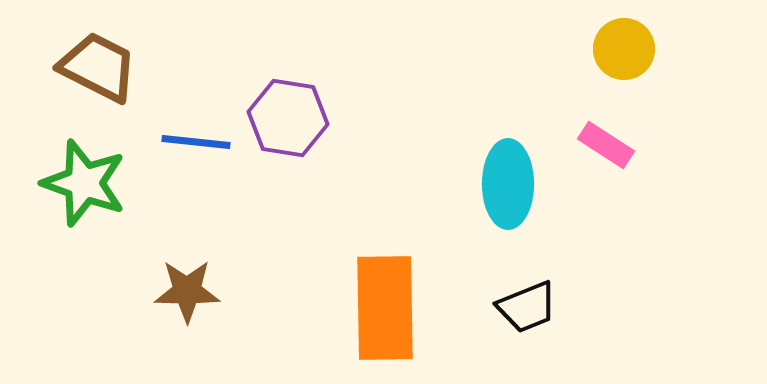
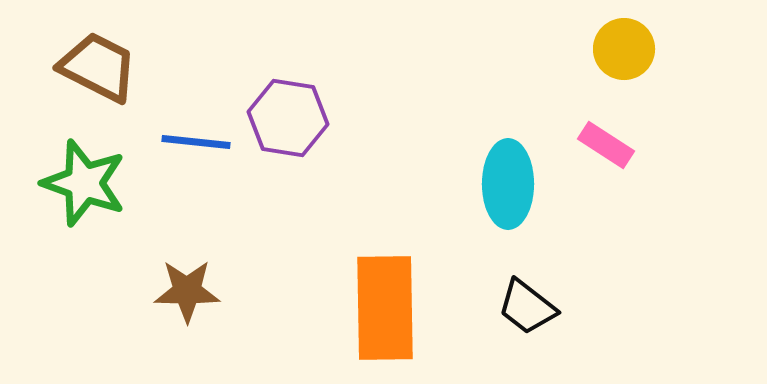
black trapezoid: rotated 60 degrees clockwise
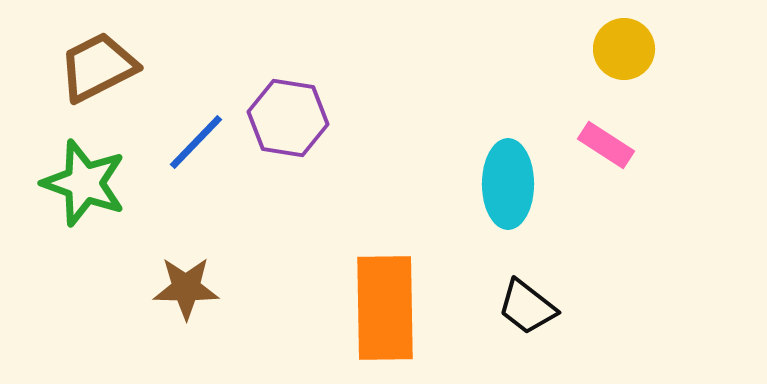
brown trapezoid: rotated 54 degrees counterclockwise
blue line: rotated 52 degrees counterclockwise
brown star: moved 1 px left, 3 px up
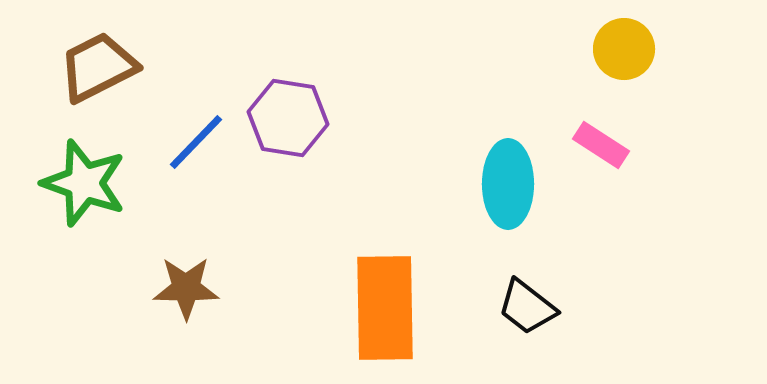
pink rectangle: moved 5 px left
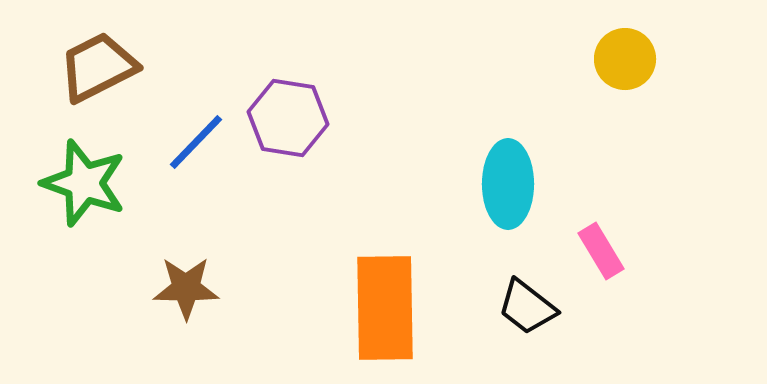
yellow circle: moved 1 px right, 10 px down
pink rectangle: moved 106 px down; rotated 26 degrees clockwise
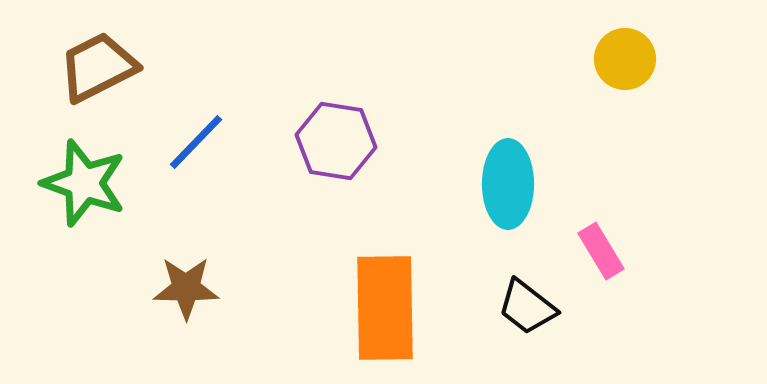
purple hexagon: moved 48 px right, 23 px down
